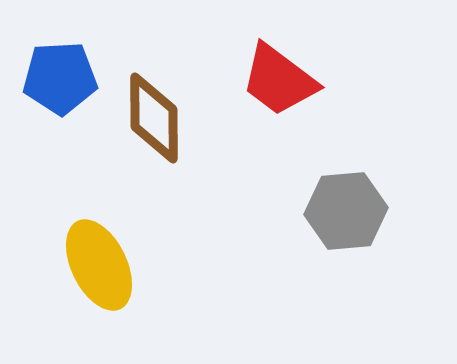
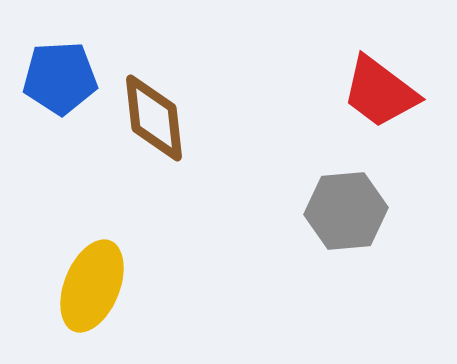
red trapezoid: moved 101 px right, 12 px down
brown diamond: rotated 6 degrees counterclockwise
yellow ellipse: moved 7 px left, 21 px down; rotated 48 degrees clockwise
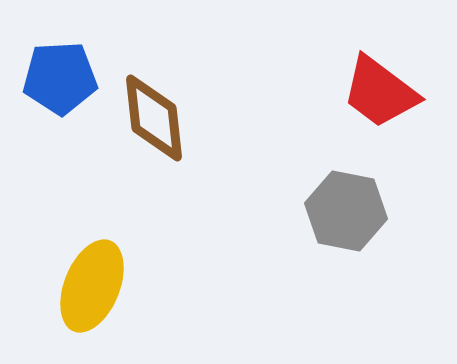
gray hexagon: rotated 16 degrees clockwise
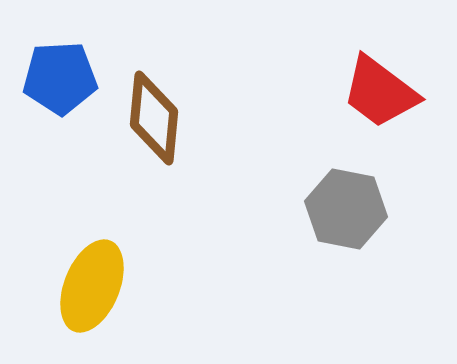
brown diamond: rotated 12 degrees clockwise
gray hexagon: moved 2 px up
